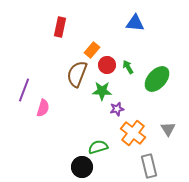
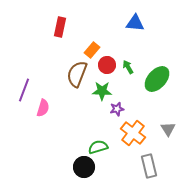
black circle: moved 2 px right
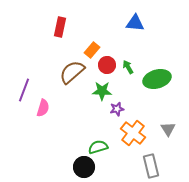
brown semicircle: moved 5 px left, 2 px up; rotated 28 degrees clockwise
green ellipse: rotated 32 degrees clockwise
gray rectangle: moved 2 px right
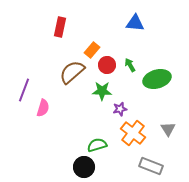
green arrow: moved 2 px right, 2 px up
purple star: moved 3 px right
green semicircle: moved 1 px left, 2 px up
gray rectangle: rotated 55 degrees counterclockwise
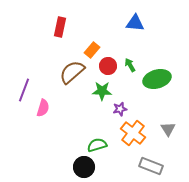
red circle: moved 1 px right, 1 px down
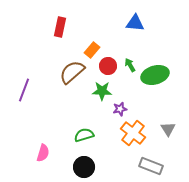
green ellipse: moved 2 px left, 4 px up
pink semicircle: moved 45 px down
green semicircle: moved 13 px left, 10 px up
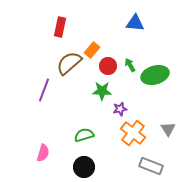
brown semicircle: moved 3 px left, 9 px up
purple line: moved 20 px right
